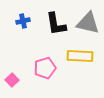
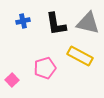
yellow rectangle: rotated 25 degrees clockwise
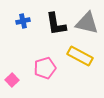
gray triangle: moved 1 px left
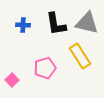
blue cross: moved 4 px down; rotated 16 degrees clockwise
yellow rectangle: rotated 30 degrees clockwise
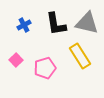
blue cross: moved 1 px right; rotated 32 degrees counterclockwise
pink square: moved 4 px right, 20 px up
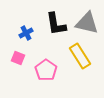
blue cross: moved 2 px right, 8 px down
pink square: moved 2 px right, 2 px up; rotated 24 degrees counterclockwise
pink pentagon: moved 1 px right, 2 px down; rotated 20 degrees counterclockwise
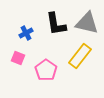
yellow rectangle: rotated 70 degrees clockwise
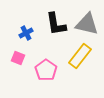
gray triangle: moved 1 px down
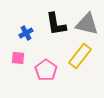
pink square: rotated 16 degrees counterclockwise
